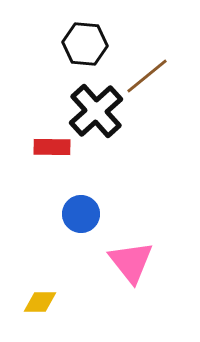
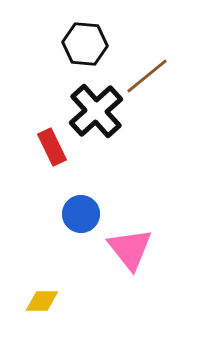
red rectangle: rotated 63 degrees clockwise
pink triangle: moved 1 px left, 13 px up
yellow diamond: moved 2 px right, 1 px up
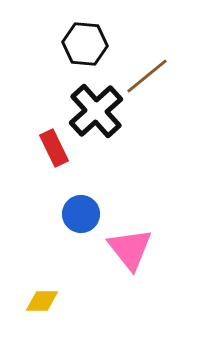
red rectangle: moved 2 px right, 1 px down
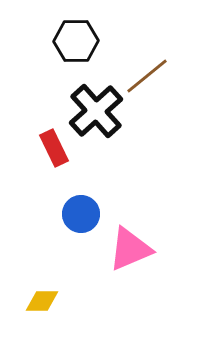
black hexagon: moved 9 px left, 3 px up; rotated 6 degrees counterclockwise
pink triangle: rotated 45 degrees clockwise
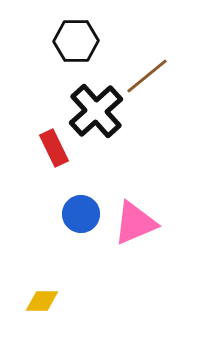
pink triangle: moved 5 px right, 26 px up
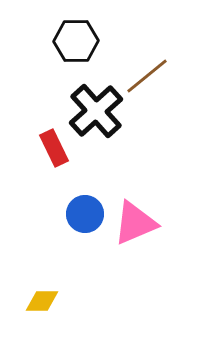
blue circle: moved 4 px right
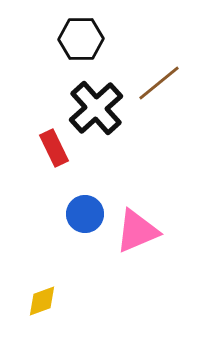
black hexagon: moved 5 px right, 2 px up
brown line: moved 12 px right, 7 px down
black cross: moved 3 px up
pink triangle: moved 2 px right, 8 px down
yellow diamond: rotated 20 degrees counterclockwise
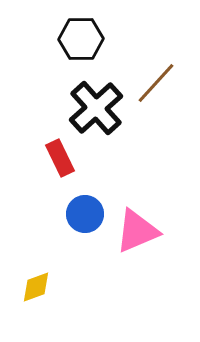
brown line: moved 3 px left; rotated 9 degrees counterclockwise
red rectangle: moved 6 px right, 10 px down
yellow diamond: moved 6 px left, 14 px up
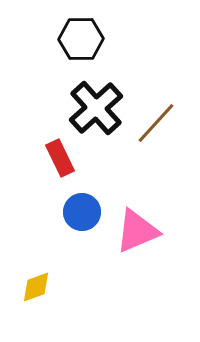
brown line: moved 40 px down
blue circle: moved 3 px left, 2 px up
